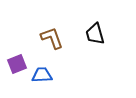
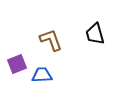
brown L-shape: moved 1 px left, 2 px down
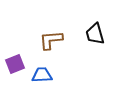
brown L-shape: rotated 75 degrees counterclockwise
purple square: moved 2 px left
